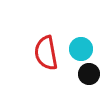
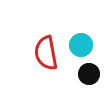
cyan circle: moved 4 px up
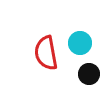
cyan circle: moved 1 px left, 2 px up
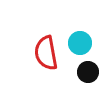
black circle: moved 1 px left, 2 px up
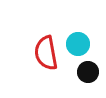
cyan circle: moved 2 px left, 1 px down
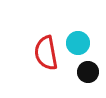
cyan circle: moved 1 px up
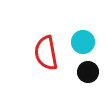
cyan circle: moved 5 px right, 1 px up
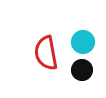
black circle: moved 6 px left, 2 px up
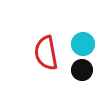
cyan circle: moved 2 px down
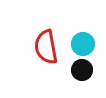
red semicircle: moved 6 px up
